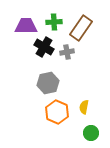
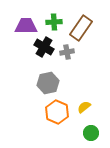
yellow semicircle: rotated 40 degrees clockwise
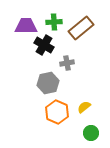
brown rectangle: rotated 15 degrees clockwise
black cross: moved 2 px up
gray cross: moved 11 px down
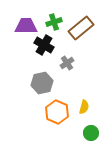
green cross: rotated 14 degrees counterclockwise
gray cross: rotated 24 degrees counterclockwise
gray hexagon: moved 6 px left
yellow semicircle: rotated 144 degrees clockwise
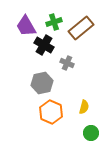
purple trapezoid: rotated 120 degrees counterclockwise
gray cross: rotated 32 degrees counterclockwise
orange hexagon: moved 6 px left
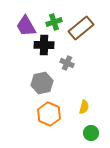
black cross: rotated 30 degrees counterclockwise
orange hexagon: moved 2 px left, 2 px down
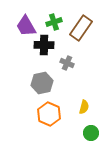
brown rectangle: rotated 15 degrees counterclockwise
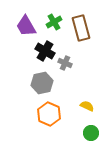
green cross: rotated 14 degrees counterclockwise
brown rectangle: rotated 50 degrees counterclockwise
black cross: moved 1 px right, 6 px down; rotated 30 degrees clockwise
gray cross: moved 2 px left
yellow semicircle: moved 3 px right, 1 px up; rotated 80 degrees counterclockwise
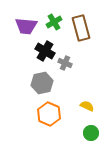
purple trapezoid: rotated 55 degrees counterclockwise
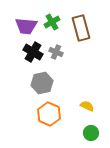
green cross: moved 2 px left
black cross: moved 12 px left, 1 px down
gray cross: moved 9 px left, 11 px up
